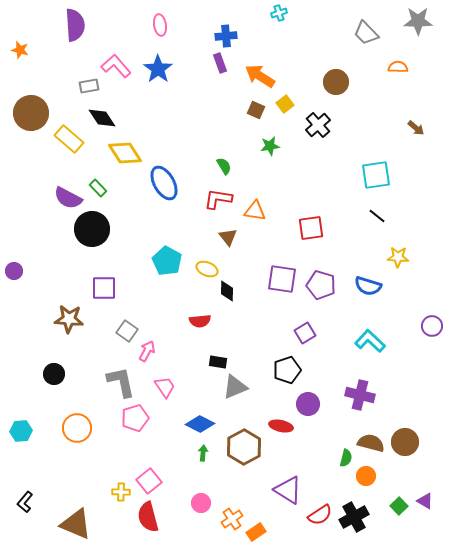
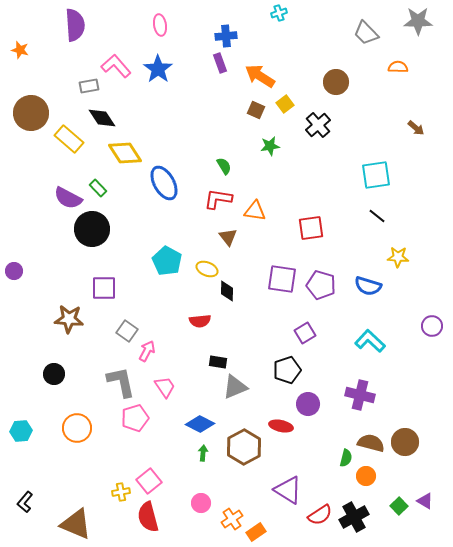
yellow cross at (121, 492): rotated 12 degrees counterclockwise
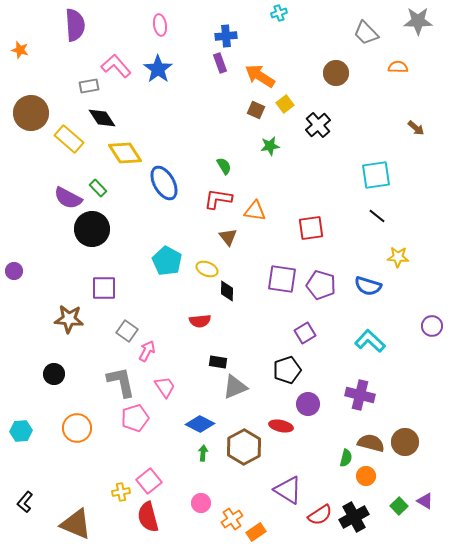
brown circle at (336, 82): moved 9 px up
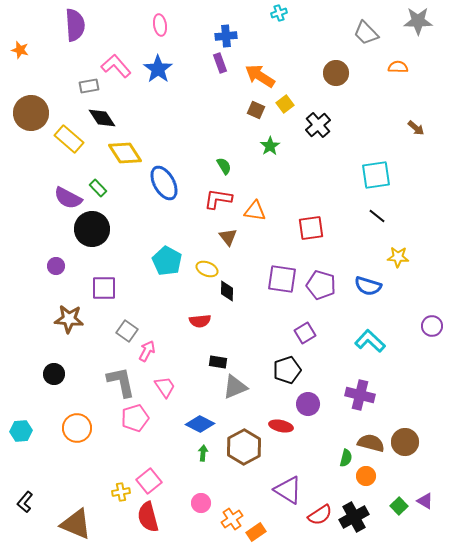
green star at (270, 146): rotated 24 degrees counterclockwise
purple circle at (14, 271): moved 42 px right, 5 px up
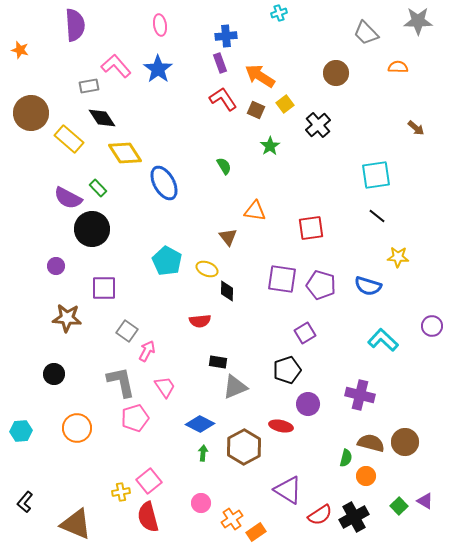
red L-shape at (218, 199): moved 5 px right, 100 px up; rotated 48 degrees clockwise
brown star at (69, 319): moved 2 px left, 1 px up
cyan L-shape at (370, 341): moved 13 px right, 1 px up
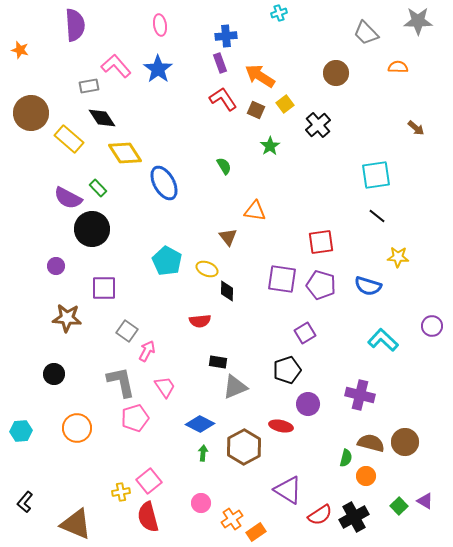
red square at (311, 228): moved 10 px right, 14 px down
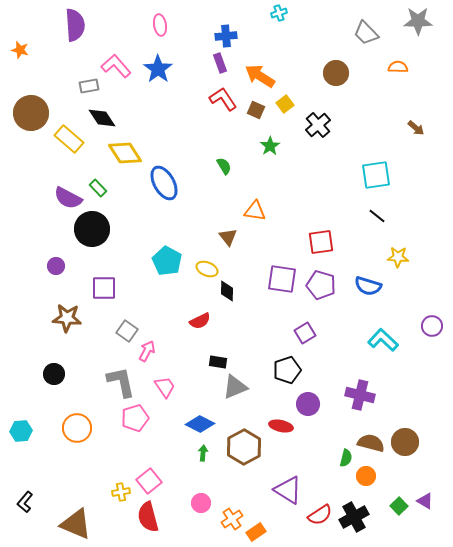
red semicircle at (200, 321): rotated 20 degrees counterclockwise
